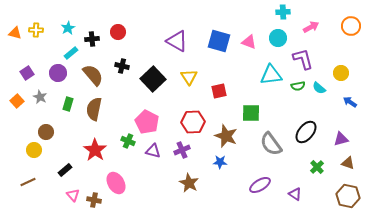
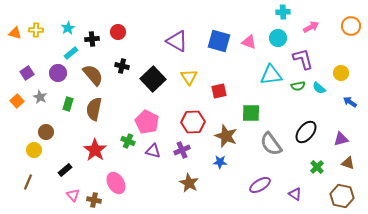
brown line at (28, 182): rotated 42 degrees counterclockwise
brown hexagon at (348, 196): moved 6 px left
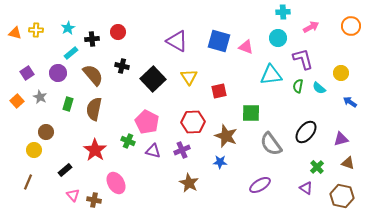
pink triangle at (249, 42): moved 3 px left, 5 px down
green semicircle at (298, 86): rotated 112 degrees clockwise
purple triangle at (295, 194): moved 11 px right, 6 px up
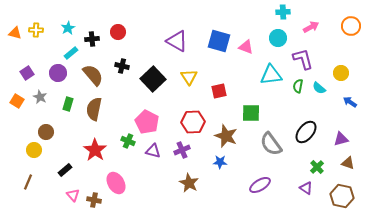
orange square at (17, 101): rotated 16 degrees counterclockwise
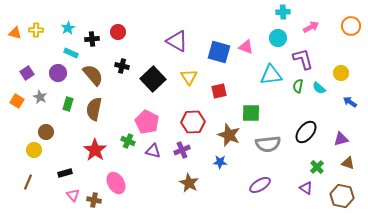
blue square at (219, 41): moved 11 px down
cyan rectangle at (71, 53): rotated 64 degrees clockwise
brown star at (226, 136): moved 3 px right, 1 px up
gray semicircle at (271, 144): moved 3 px left; rotated 60 degrees counterclockwise
black rectangle at (65, 170): moved 3 px down; rotated 24 degrees clockwise
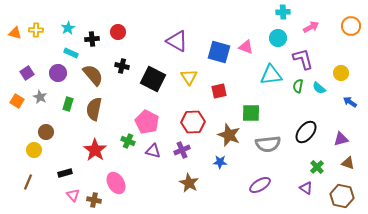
black square at (153, 79): rotated 20 degrees counterclockwise
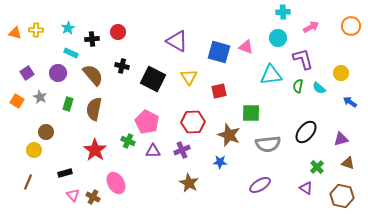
purple triangle at (153, 151): rotated 14 degrees counterclockwise
brown cross at (94, 200): moved 1 px left, 3 px up; rotated 16 degrees clockwise
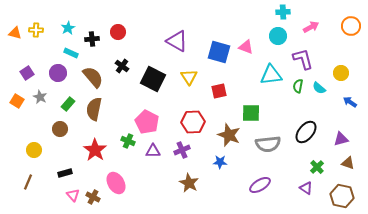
cyan circle at (278, 38): moved 2 px up
black cross at (122, 66): rotated 24 degrees clockwise
brown semicircle at (93, 75): moved 2 px down
green rectangle at (68, 104): rotated 24 degrees clockwise
brown circle at (46, 132): moved 14 px right, 3 px up
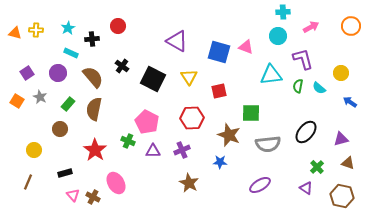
red circle at (118, 32): moved 6 px up
red hexagon at (193, 122): moved 1 px left, 4 px up
